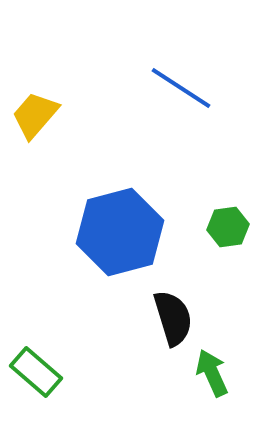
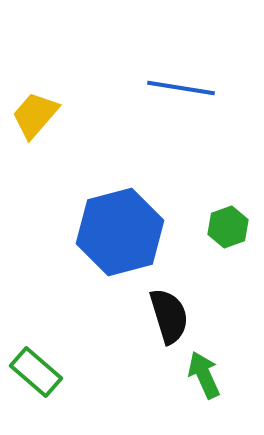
blue line: rotated 24 degrees counterclockwise
green hexagon: rotated 12 degrees counterclockwise
black semicircle: moved 4 px left, 2 px up
green arrow: moved 8 px left, 2 px down
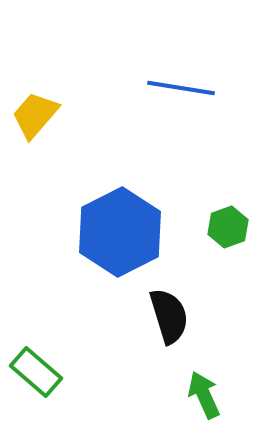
blue hexagon: rotated 12 degrees counterclockwise
green arrow: moved 20 px down
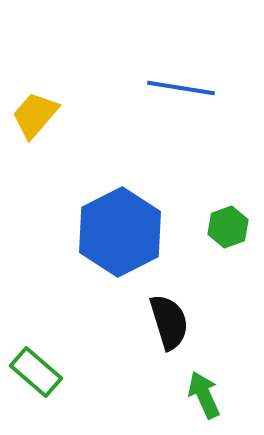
black semicircle: moved 6 px down
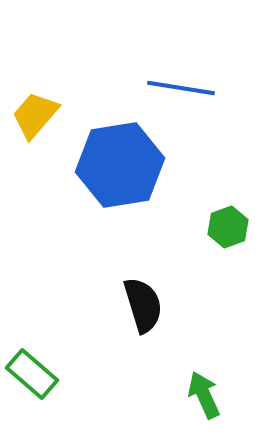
blue hexagon: moved 67 px up; rotated 18 degrees clockwise
black semicircle: moved 26 px left, 17 px up
green rectangle: moved 4 px left, 2 px down
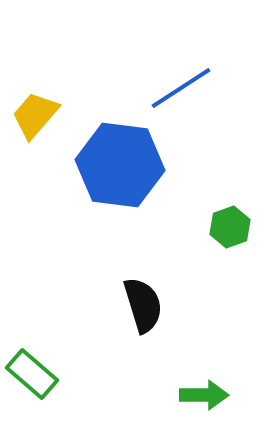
blue line: rotated 42 degrees counterclockwise
blue hexagon: rotated 16 degrees clockwise
green hexagon: moved 2 px right
green arrow: rotated 114 degrees clockwise
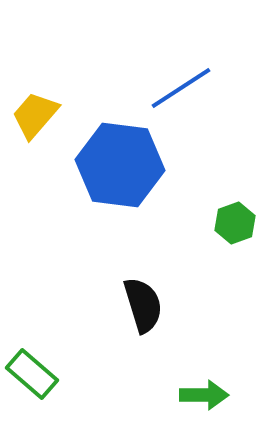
green hexagon: moved 5 px right, 4 px up
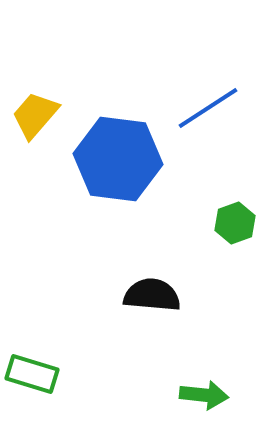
blue line: moved 27 px right, 20 px down
blue hexagon: moved 2 px left, 6 px up
black semicircle: moved 9 px right, 10 px up; rotated 68 degrees counterclockwise
green rectangle: rotated 24 degrees counterclockwise
green arrow: rotated 6 degrees clockwise
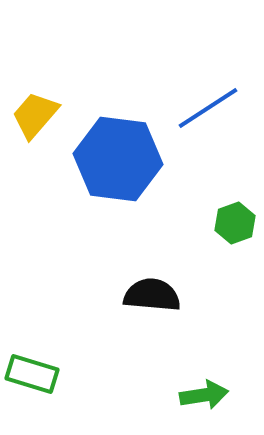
green arrow: rotated 15 degrees counterclockwise
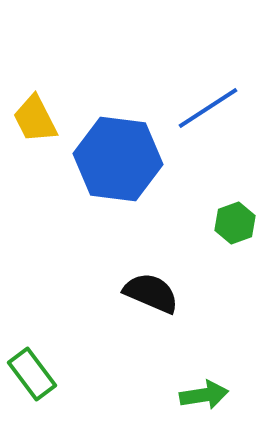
yellow trapezoid: moved 4 px down; rotated 68 degrees counterclockwise
black semicircle: moved 1 px left, 2 px up; rotated 18 degrees clockwise
green rectangle: rotated 36 degrees clockwise
